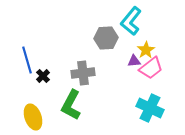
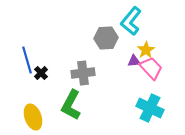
pink trapezoid: rotated 95 degrees counterclockwise
black cross: moved 2 px left, 3 px up
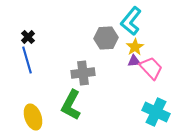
yellow star: moved 11 px left, 3 px up
black cross: moved 13 px left, 36 px up
cyan cross: moved 6 px right, 4 px down
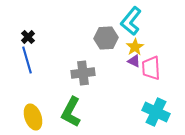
purple triangle: rotated 32 degrees clockwise
pink trapezoid: rotated 140 degrees counterclockwise
green L-shape: moved 7 px down
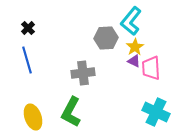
black cross: moved 9 px up
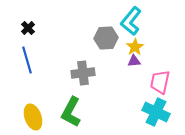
purple triangle: rotated 32 degrees counterclockwise
pink trapezoid: moved 9 px right, 14 px down; rotated 15 degrees clockwise
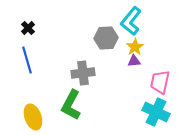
green L-shape: moved 7 px up
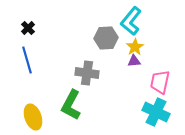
gray cross: moved 4 px right; rotated 15 degrees clockwise
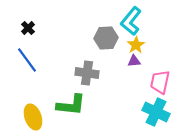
yellow star: moved 1 px right, 2 px up
blue line: rotated 20 degrees counterclockwise
green L-shape: rotated 112 degrees counterclockwise
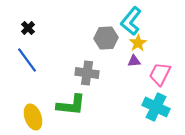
yellow star: moved 2 px right, 2 px up
pink trapezoid: moved 8 px up; rotated 15 degrees clockwise
cyan cross: moved 5 px up
